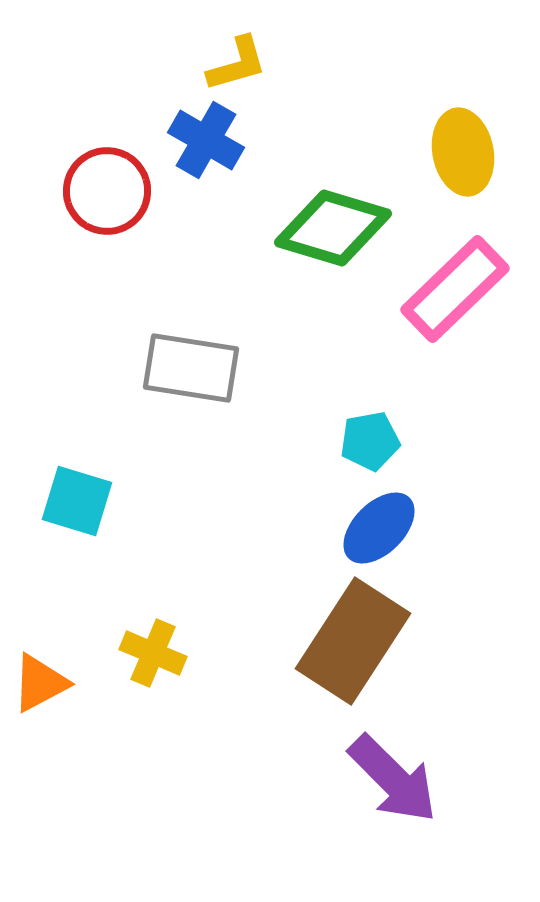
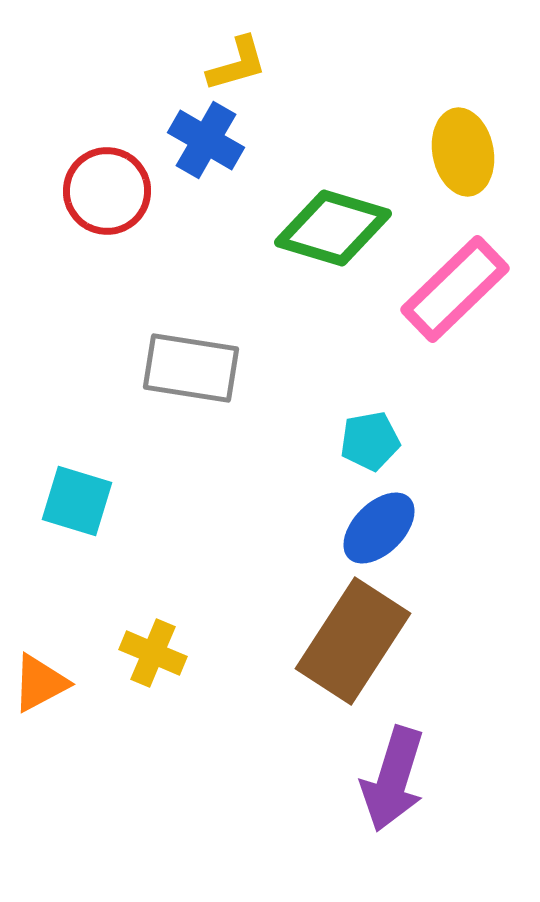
purple arrow: rotated 62 degrees clockwise
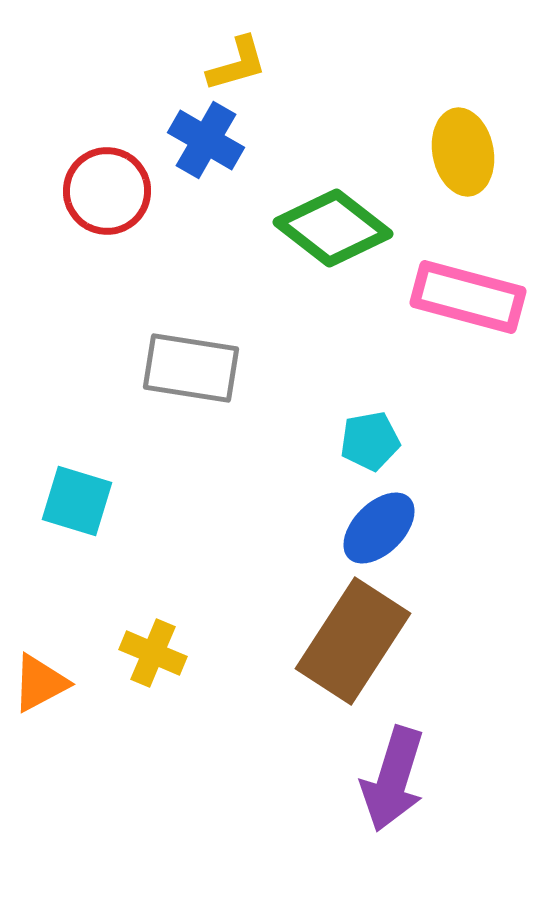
green diamond: rotated 21 degrees clockwise
pink rectangle: moved 13 px right, 8 px down; rotated 59 degrees clockwise
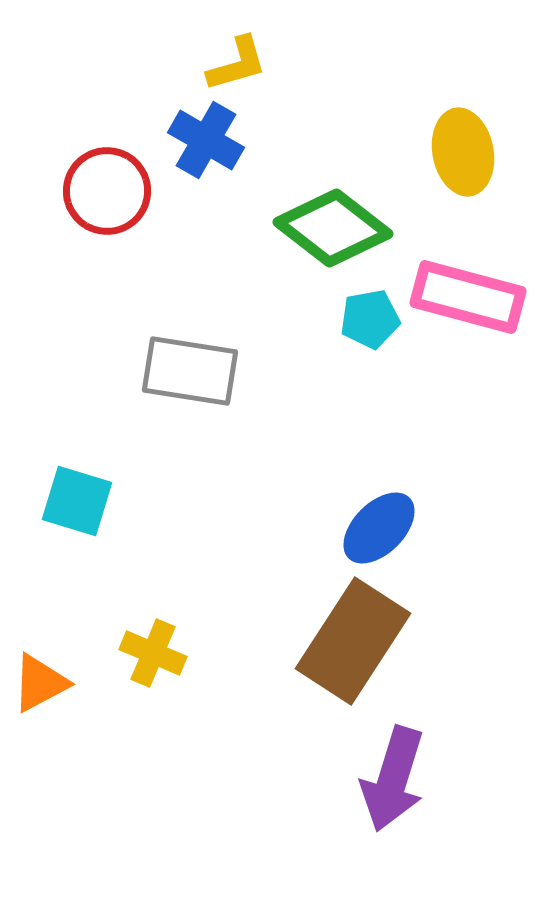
gray rectangle: moved 1 px left, 3 px down
cyan pentagon: moved 122 px up
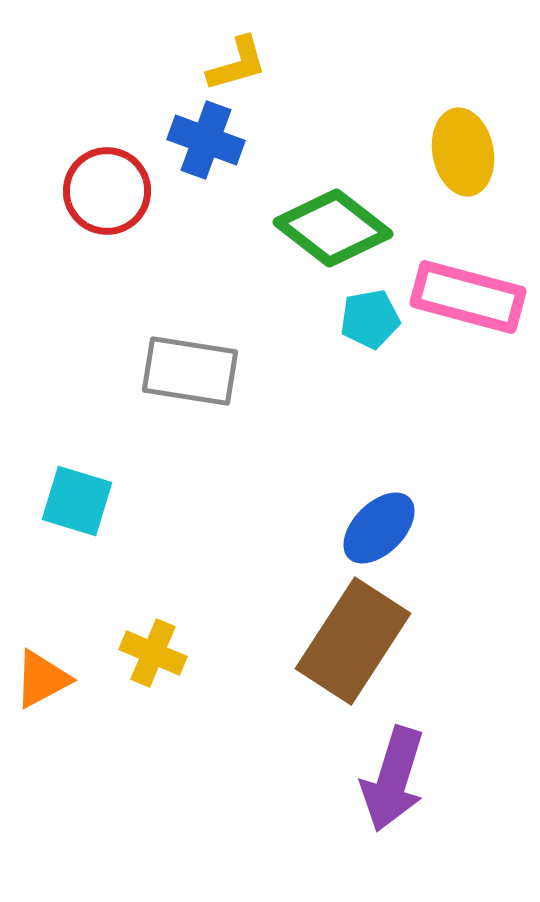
blue cross: rotated 10 degrees counterclockwise
orange triangle: moved 2 px right, 4 px up
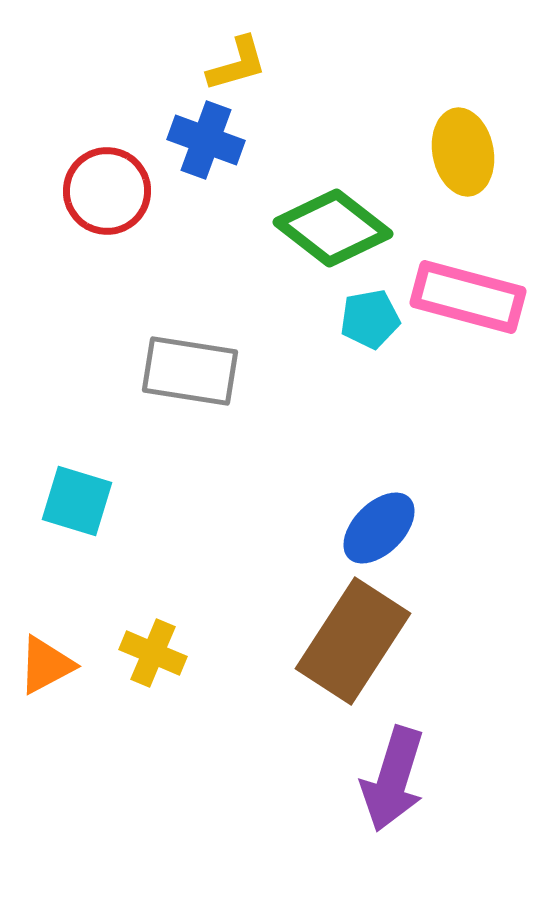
orange triangle: moved 4 px right, 14 px up
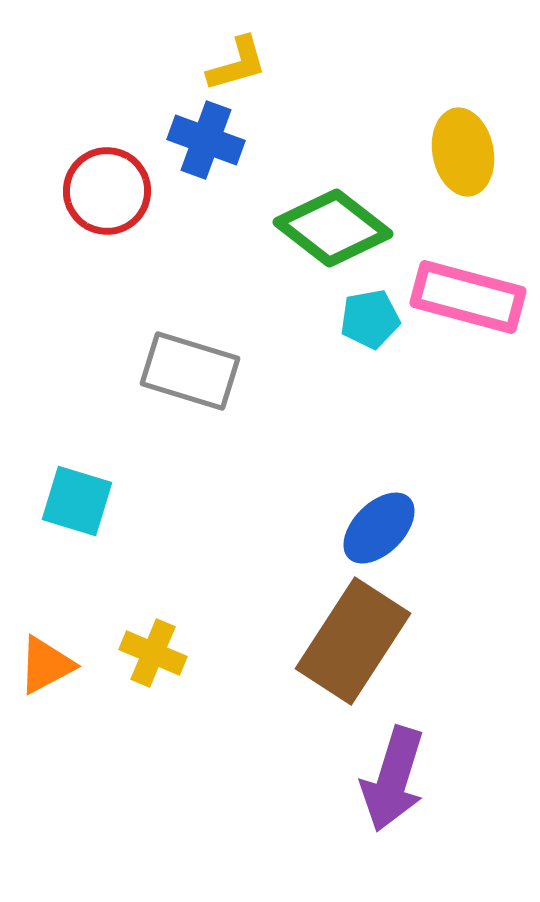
gray rectangle: rotated 8 degrees clockwise
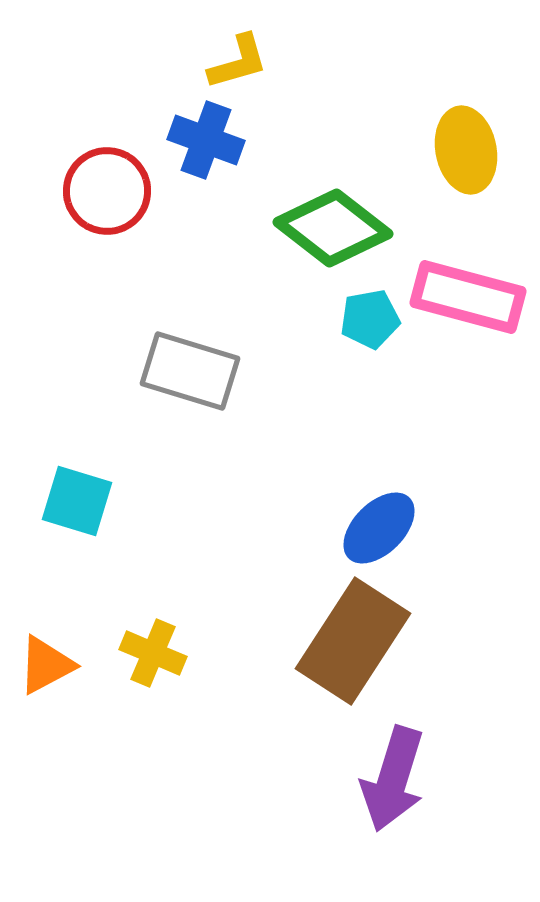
yellow L-shape: moved 1 px right, 2 px up
yellow ellipse: moved 3 px right, 2 px up
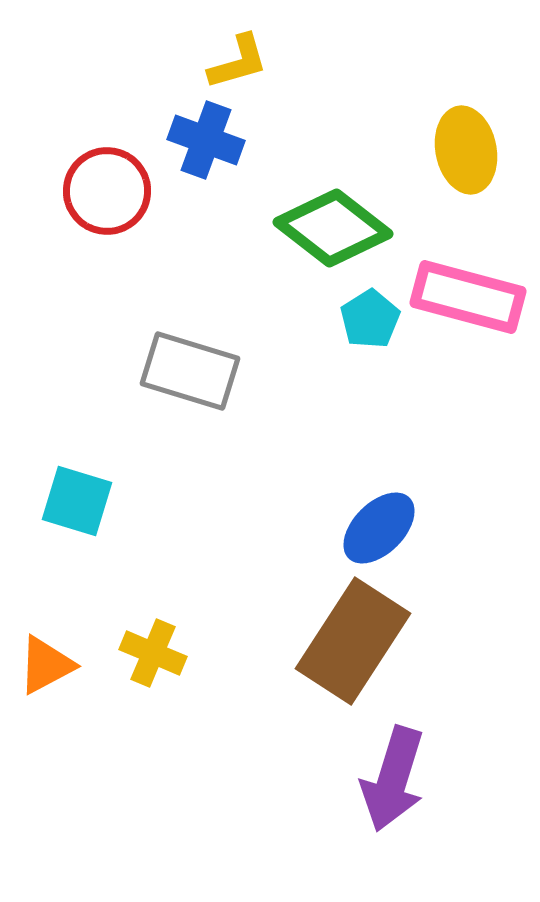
cyan pentagon: rotated 22 degrees counterclockwise
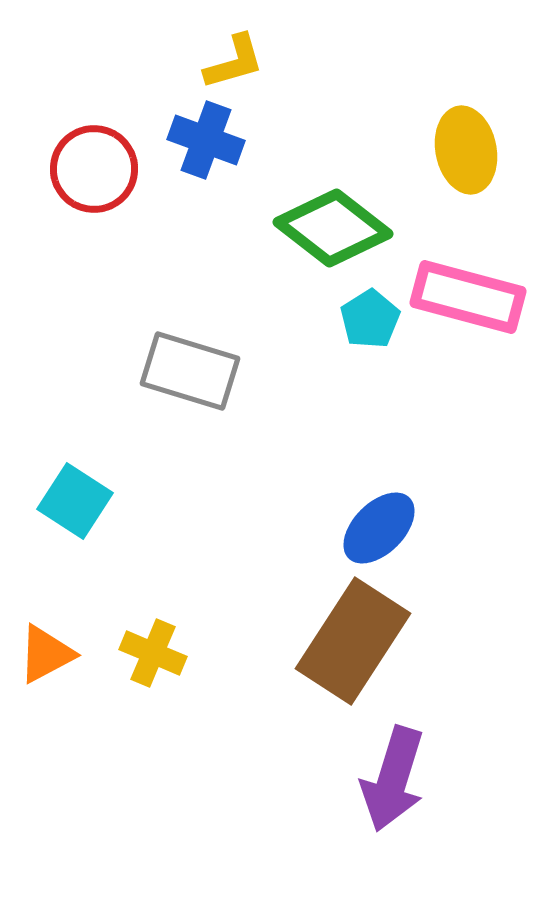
yellow L-shape: moved 4 px left
red circle: moved 13 px left, 22 px up
cyan square: moved 2 px left; rotated 16 degrees clockwise
orange triangle: moved 11 px up
